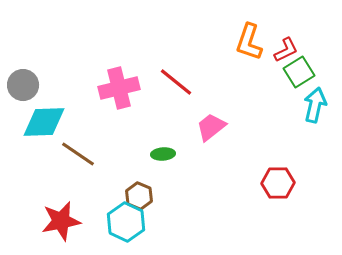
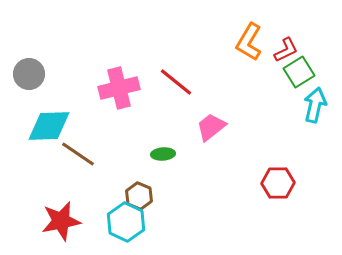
orange L-shape: rotated 12 degrees clockwise
gray circle: moved 6 px right, 11 px up
cyan diamond: moved 5 px right, 4 px down
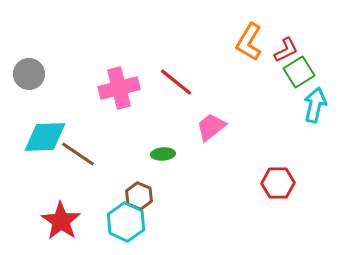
cyan diamond: moved 4 px left, 11 px down
red star: rotated 27 degrees counterclockwise
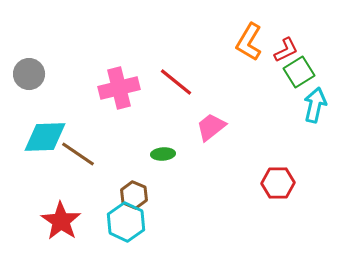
brown hexagon: moved 5 px left, 1 px up
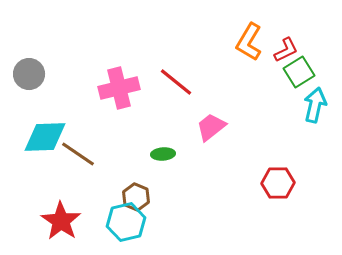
brown hexagon: moved 2 px right, 2 px down
cyan hexagon: rotated 21 degrees clockwise
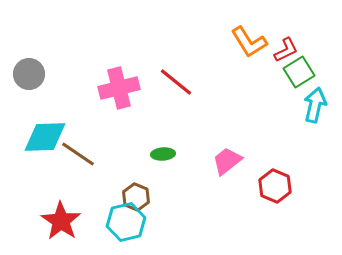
orange L-shape: rotated 63 degrees counterclockwise
pink trapezoid: moved 16 px right, 34 px down
red hexagon: moved 3 px left, 3 px down; rotated 24 degrees clockwise
